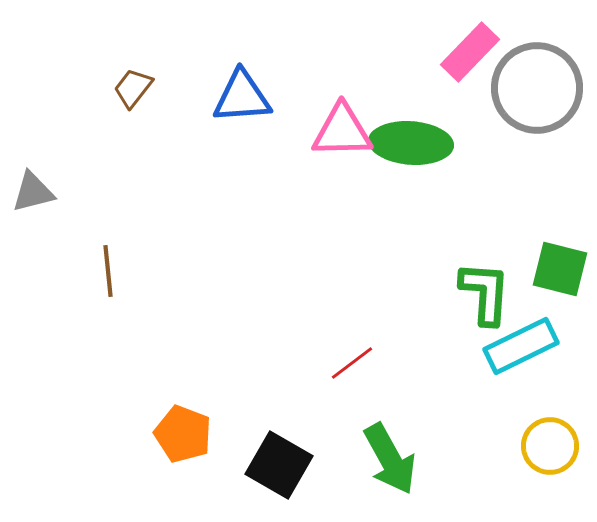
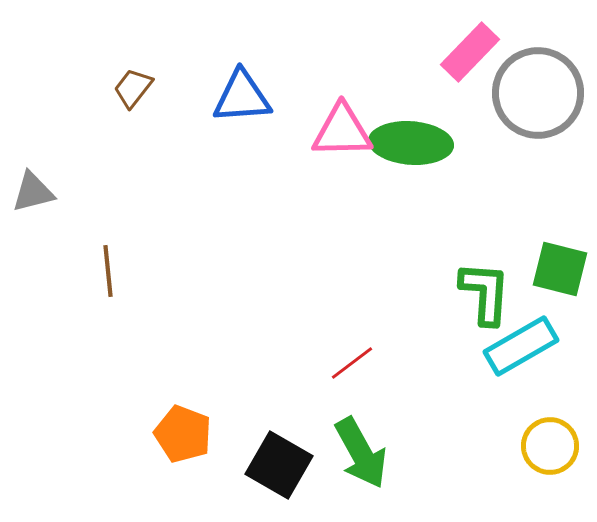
gray circle: moved 1 px right, 5 px down
cyan rectangle: rotated 4 degrees counterclockwise
green arrow: moved 29 px left, 6 px up
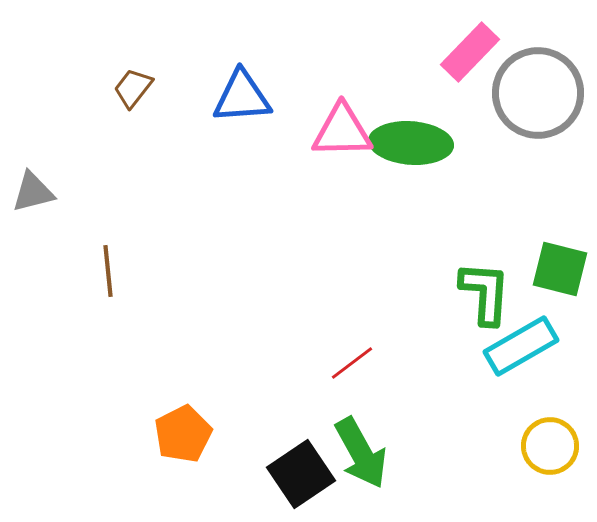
orange pentagon: rotated 24 degrees clockwise
black square: moved 22 px right, 9 px down; rotated 26 degrees clockwise
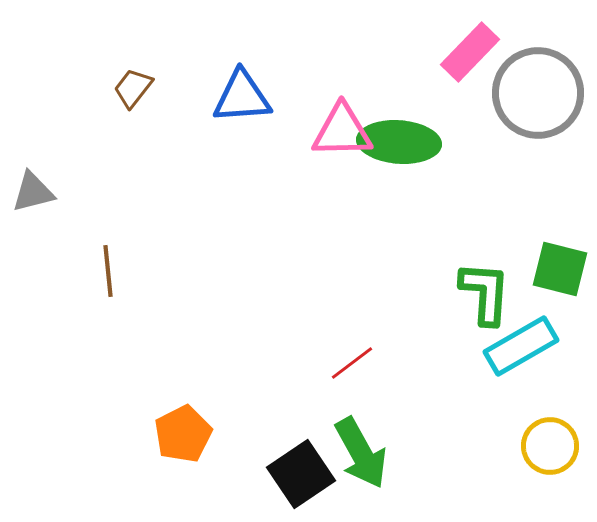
green ellipse: moved 12 px left, 1 px up
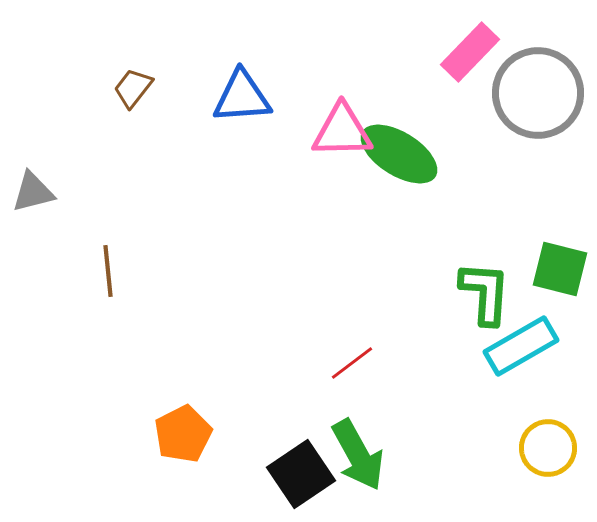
green ellipse: moved 12 px down; rotated 28 degrees clockwise
yellow circle: moved 2 px left, 2 px down
green arrow: moved 3 px left, 2 px down
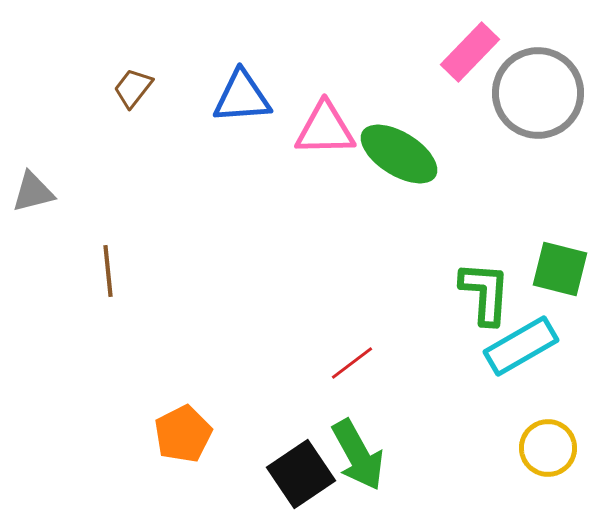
pink triangle: moved 17 px left, 2 px up
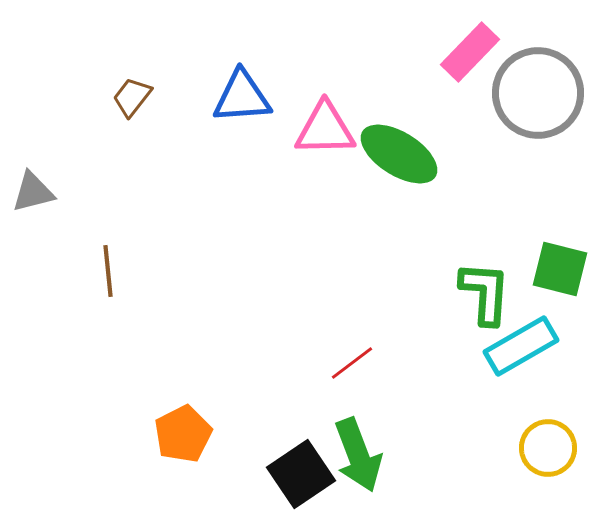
brown trapezoid: moved 1 px left, 9 px down
green arrow: rotated 8 degrees clockwise
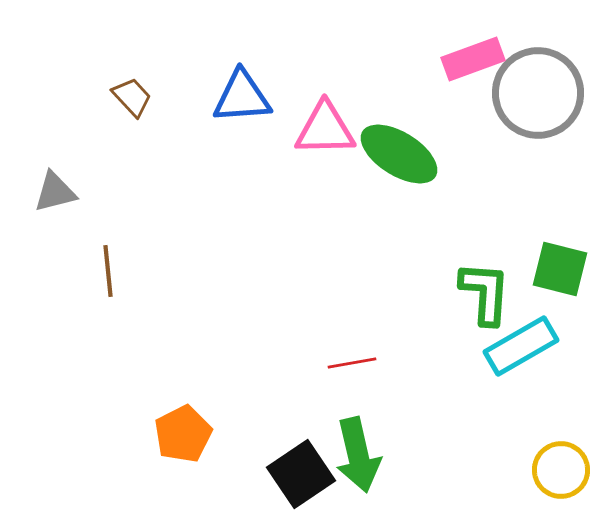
pink rectangle: moved 3 px right, 7 px down; rotated 26 degrees clockwise
brown trapezoid: rotated 99 degrees clockwise
gray triangle: moved 22 px right
red line: rotated 27 degrees clockwise
yellow circle: moved 13 px right, 22 px down
green arrow: rotated 8 degrees clockwise
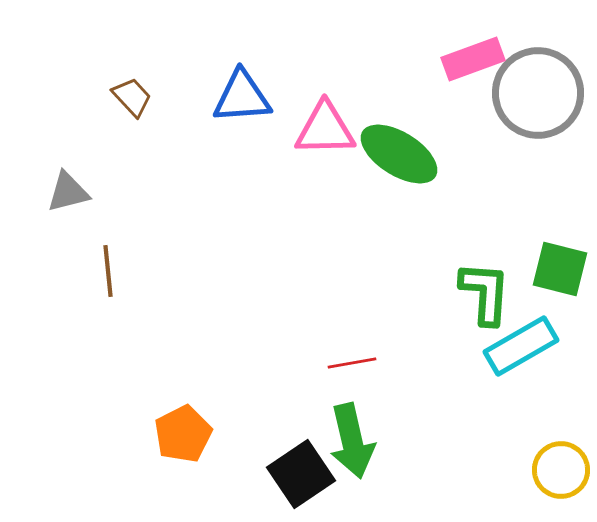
gray triangle: moved 13 px right
green arrow: moved 6 px left, 14 px up
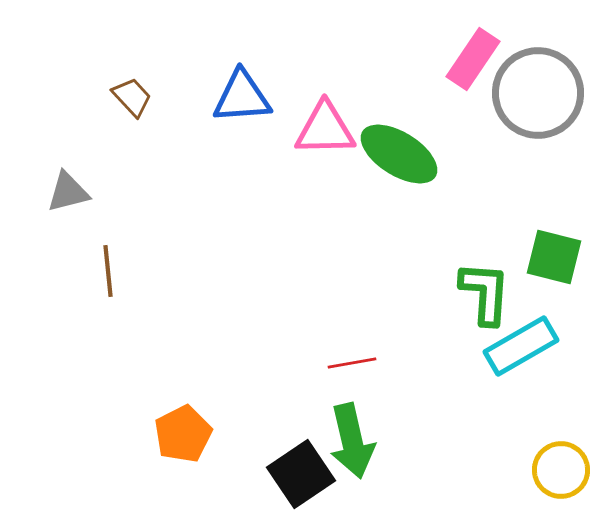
pink rectangle: rotated 36 degrees counterclockwise
green square: moved 6 px left, 12 px up
